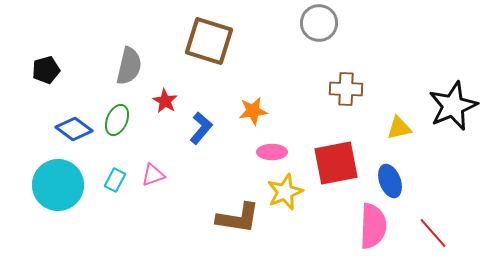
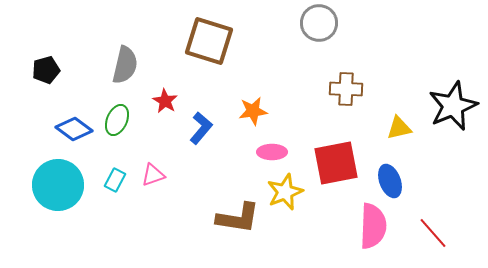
gray semicircle: moved 4 px left, 1 px up
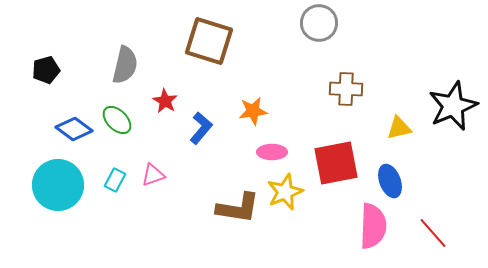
green ellipse: rotated 68 degrees counterclockwise
brown L-shape: moved 10 px up
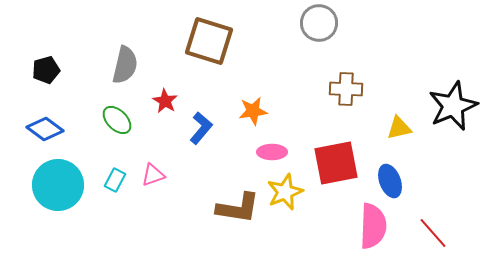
blue diamond: moved 29 px left
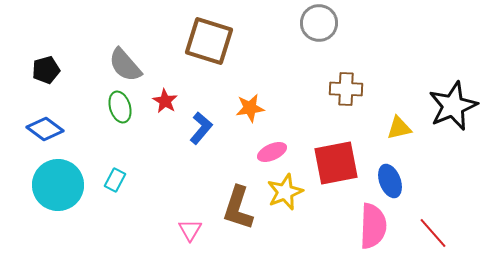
gray semicircle: rotated 126 degrees clockwise
orange star: moved 3 px left, 3 px up
green ellipse: moved 3 px right, 13 px up; rotated 28 degrees clockwise
pink ellipse: rotated 24 degrees counterclockwise
pink triangle: moved 37 px right, 55 px down; rotated 40 degrees counterclockwise
brown L-shape: rotated 99 degrees clockwise
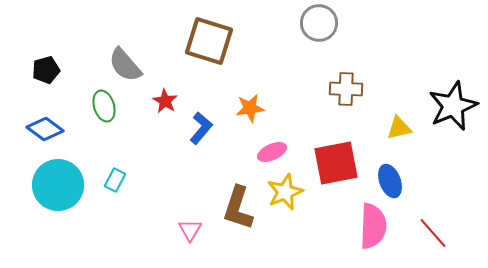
green ellipse: moved 16 px left, 1 px up
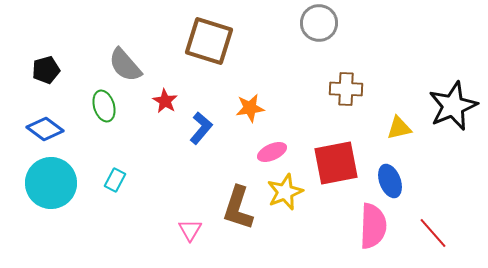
cyan circle: moved 7 px left, 2 px up
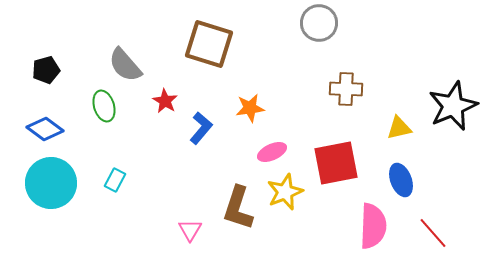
brown square: moved 3 px down
blue ellipse: moved 11 px right, 1 px up
